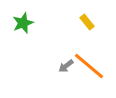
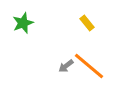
yellow rectangle: moved 1 px down
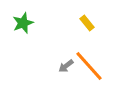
orange line: rotated 8 degrees clockwise
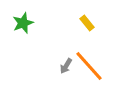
gray arrow: rotated 21 degrees counterclockwise
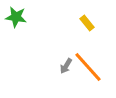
green star: moved 7 px left, 6 px up; rotated 30 degrees clockwise
orange line: moved 1 px left, 1 px down
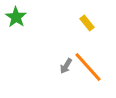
green star: rotated 25 degrees clockwise
